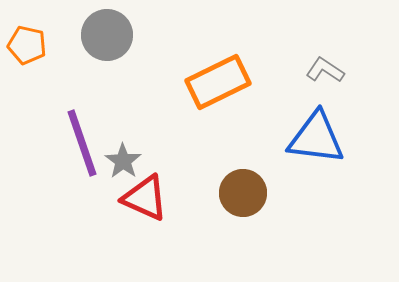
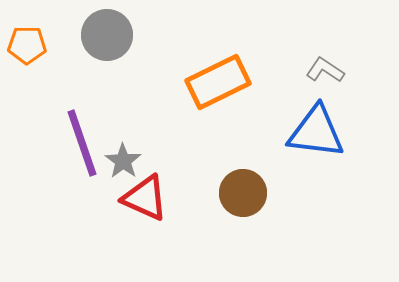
orange pentagon: rotated 12 degrees counterclockwise
blue triangle: moved 6 px up
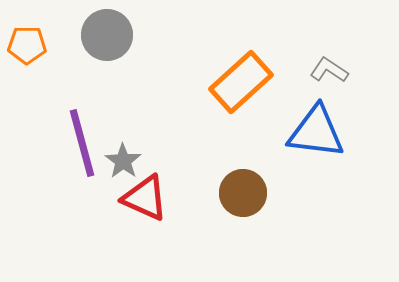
gray L-shape: moved 4 px right
orange rectangle: moved 23 px right; rotated 16 degrees counterclockwise
purple line: rotated 4 degrees clockwise
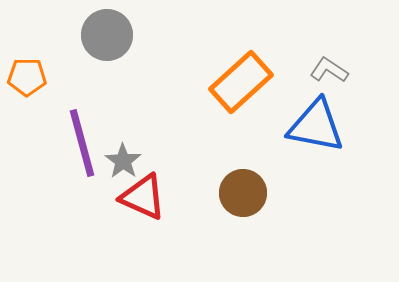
orange pentagon: moved 32 px down
blue triangle: moved 6 px up; rotated 4 degrees clockwise
red triangle: moved 2 px left, 1 px up
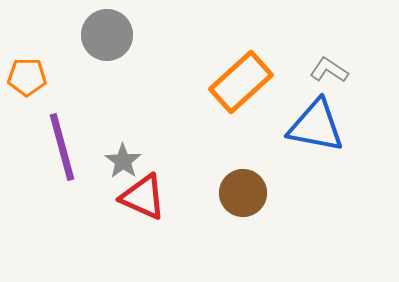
purple line: moved 20 px left, 4 px down
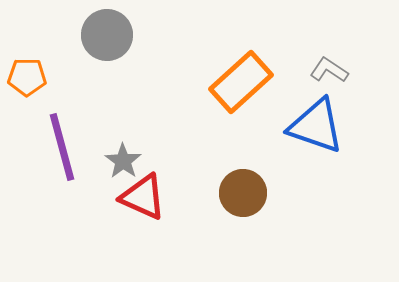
blue triangle: rotated 8 degrees clockwise
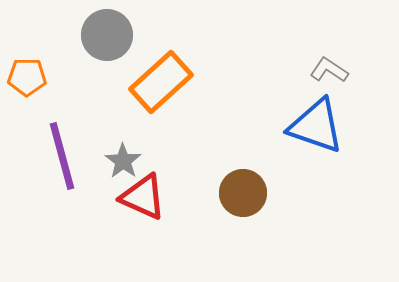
orange rectangle: moved 80 px left
purple line: moved 9 px down
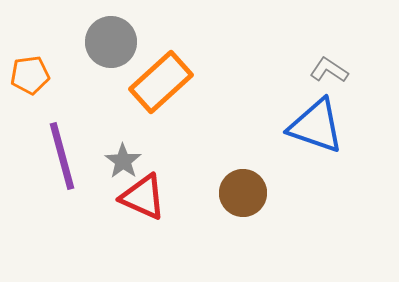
gray circle: moved 4 px right, 7 px down
orange pentagon: moved 3 px right, 2 px up; rotated 9 degrees counterclockwise
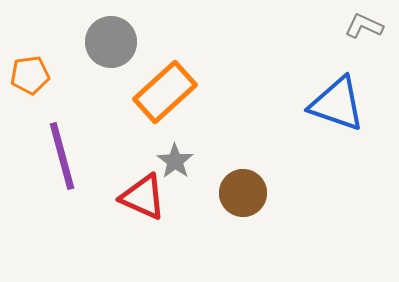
gray L-shape: moved 35 px right, 44 px up; rotated 9 degrees counterclockwise
orange rectangle: moved 4 px right, 10 px down
blue triangle: moved 21 px right, 22 px up
gray star: moved 52 px right
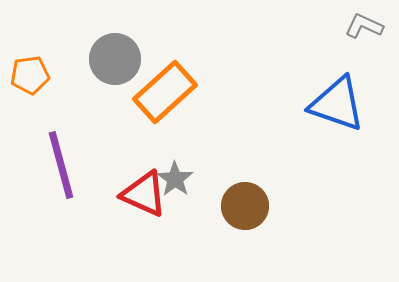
gray circle: moved 4 px right, 17 px down
purple line: moved 1 px left, 9 px down
gray star: moved 18 px down
brown circle: moved 2 px right, 13 px down
red triangle: moved 1 px right, 3 px up
